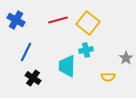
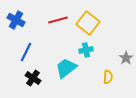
cyan trapezoid: moved 1 px left, 2 px down; rotated 50 degrees clockwise
yellow semicircle: rotated 88 degrees counterclockwise
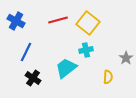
blue cross: moved 1 px down
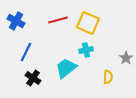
yellow square: rotated 15 degrees counterclockwise
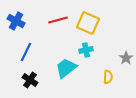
black cross: moved 3 px left, 2 px down
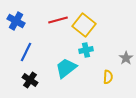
yellow square: moved 4 px left, 2 px down; rotated 15 degrees clockwise
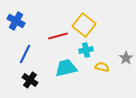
red line: moved 16 px down
blue line: moved 1 px left, 2 px down
cyan trapezoid: rotated 25 degrees clockwise
yellow semicircle: moved 6 px left, 10 px up; rotated 80 degrees counterclockwise
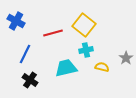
red line: moved 5 px left, 3 px up
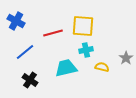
yellow square: moved 1 px left, 1 px down; rotated 35 degrees counterclockwise
blue line: moved 2 px up; rotated 24 degrees clockwise
